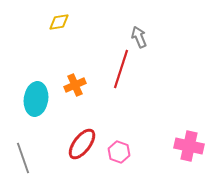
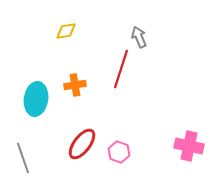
yellow diamond: moved 7 px right, 9 px down
orange cross: rotated 15 degrees clockwise
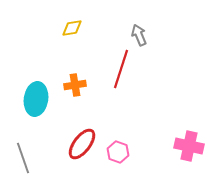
yellow diamond: moved 6 px right, 3 px up
gray arrow: moved 2 px up
pink hexagon: moved 1 px left
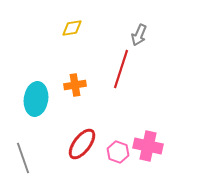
gray arrow: rotated 135 degrees counterclockwise
pink cross: moved 41 px left
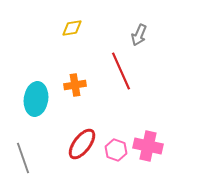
red line: moved 2 px down; rotated 42 degrees counterclockwise
pink hexagon: moved 2 px left, 2 px up
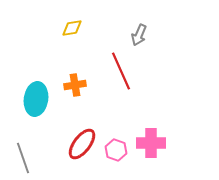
pink cross: moved 3 px right, 3 px up; rotated 12 degrees counterclockwise
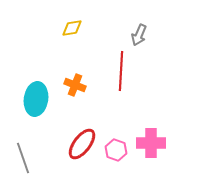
red line: rotated 27 degrees clockwise
orange cross: rotated 30 degrees clockwise
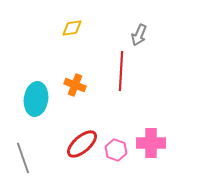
red ellipse: rotated 12 degrees clockwise
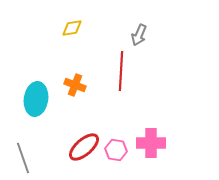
red ellipse: moved 2 px right, 3 px down
pink hexagon: rotated 10 degrees counterclockwise
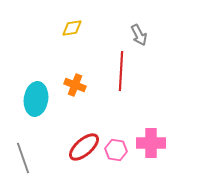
gray arrow: rotated 50 degrees counterclockwise
